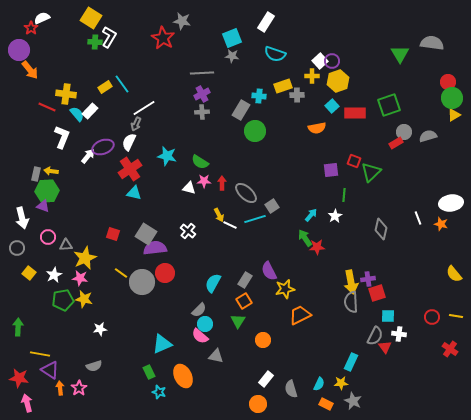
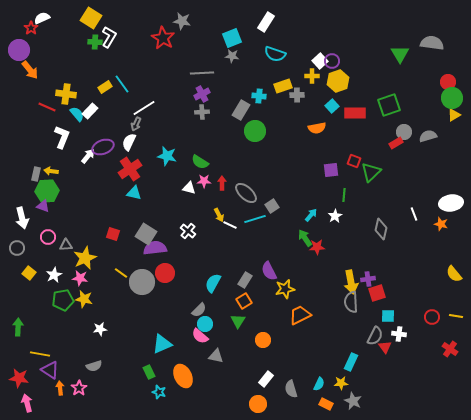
white line at (418, 218): moved 4 px left, 4 px up
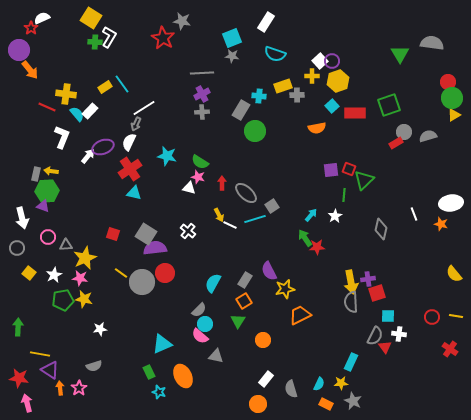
red square at (354, 161): moved 5 px left, 8 px down
green triangle at (371, 172): moved 7 px left, 8 px down
pink star at (204, 181): moved 6 px left, 4 px up; rotated 16 degrees clockwise
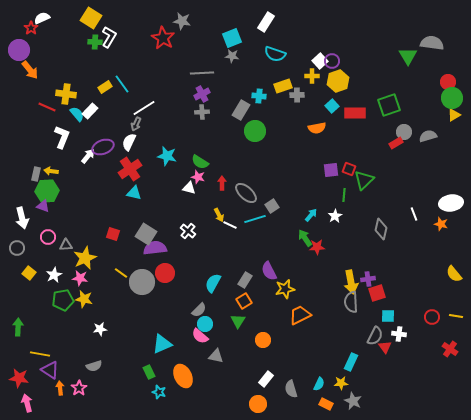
green triangle at (400, 54): moved 8 px right, 2 px down
